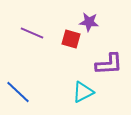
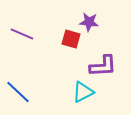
purple line: moved 10 px left, 1 px down
purple L-shape: moved 6 px left, 2 px down
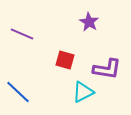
purple star: rotated 24 degrees clockwise
red square: moved 6 px left, 21 px down
purple L-shape: moved 4 px right, 3 px down; rotated 12 degrees clockwise
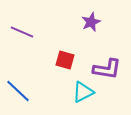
purple star: moved 2 px right; rotated 18 degrees clockwise
purple line: moved 2 px up
blue line: moved 1 px up
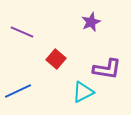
red square: moved 9 px left, 1 px up; rotated 24 degrees clockwise
blue line: rotated 68 degrees counterclockwise
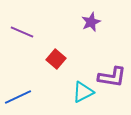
purple L-shape: moved 5 px right, 8 px down
blue line: moved 6 px down
